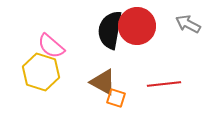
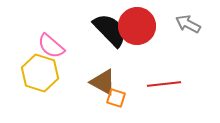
black semicircle: rotated 126 degrees clockwise
yellow hexagon: moved 1 px left, 1 px down
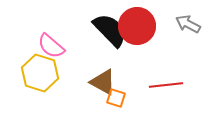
red line: moved 2 px right, 1 px down
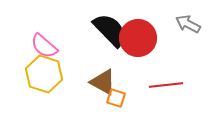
red circle: moved 1 px right, 12 px down
pink semicircle: moved 7 px left
yellow hexagon: moved 4 px right, 1 px down
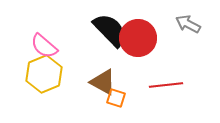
yellow hexagon: rotated 21 degrees clockwise
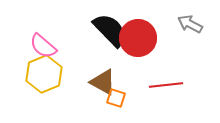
gray arrow: moved 2 px right
pink semicircle: moved 1 px left
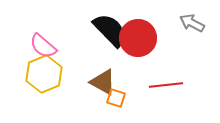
gray arrow: moved 2 px right, 1 px up
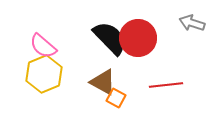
gray arrow: rotated 10 degrees counterclockwise
black semicircle: moved 8 px down
orange square: rotated 12 degrees clockwise
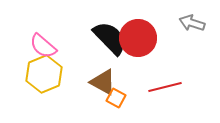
red line: moved 1 px left, 2 px down; rotated 8 degrees counterclockwise
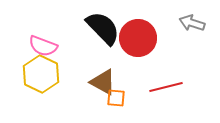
black semicircle: moved 7 px left, 10 px up
pink semicircle: rotated 20 degrees counterclockwise
yellow hexagon: moved 3 px left; rotated 12 degrees counterclockwise
red line: moved 1 px right
orange square: rotated 24 degrees counterclockwise
